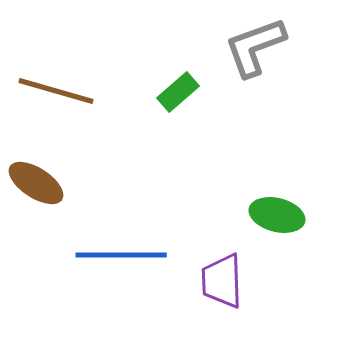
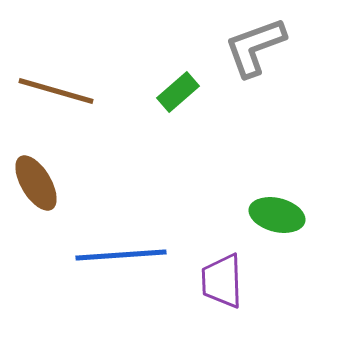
brown ellipse: rotated 26 degrees clockwise
blue line: rotated 4 degrees counterclockwise
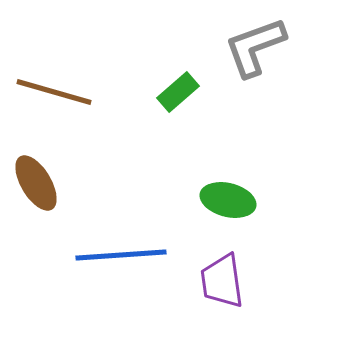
brown line: moved 2 px left, 1 px down
green ellipse: moved 49 px left, 15 px up
purple trapezoid: rotated 6 degrees counterclockwise
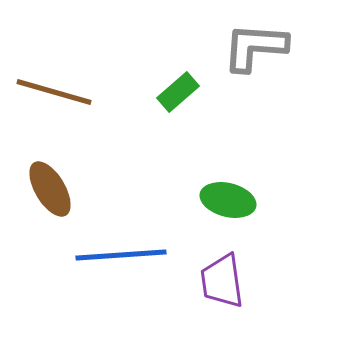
gray L-shape: rotated 24 degrees clockwise
brown ellipse: moved 14 px right, 6 px down
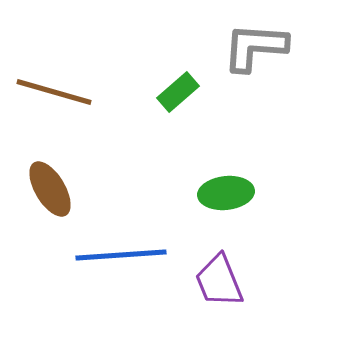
green ellipse: moved 2 px left, 7 px up; rotated 20 degrees counterclockwise
purple trapezoid: moved 3 px left; rotated 14 degrees counterclockwise
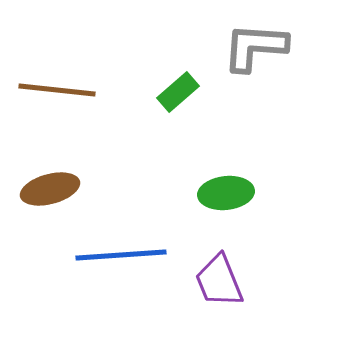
brown line: moved 3 px right, 2 px up; rotated 10 degrees counterclockwise
brown ellipse: rotated 74 degrees counterclockwise
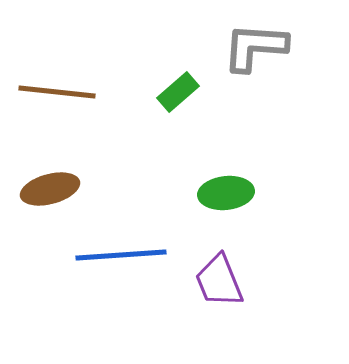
brown line: moved 2 px down
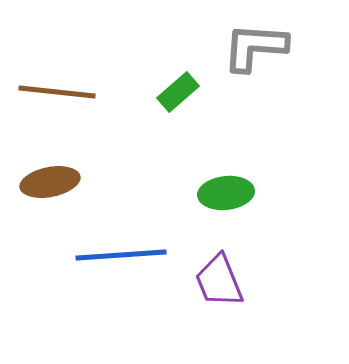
brown ellipse: moved 7 px up; rotated 4 degrees clockwise
